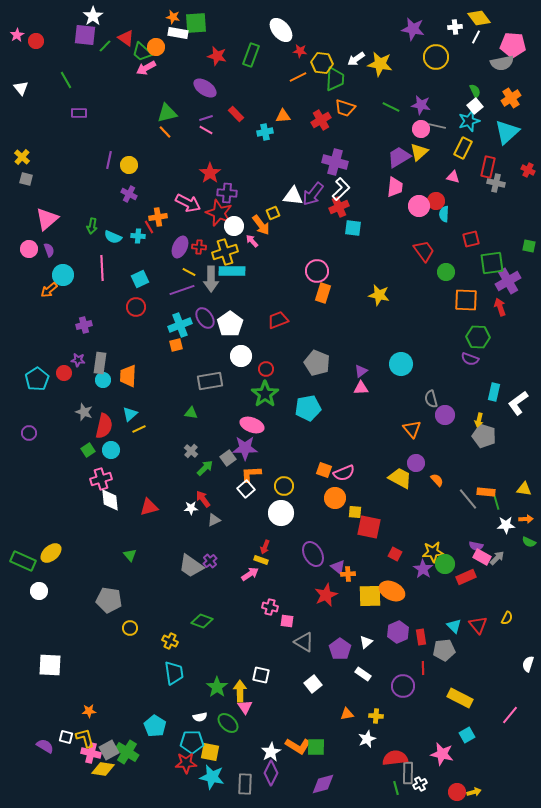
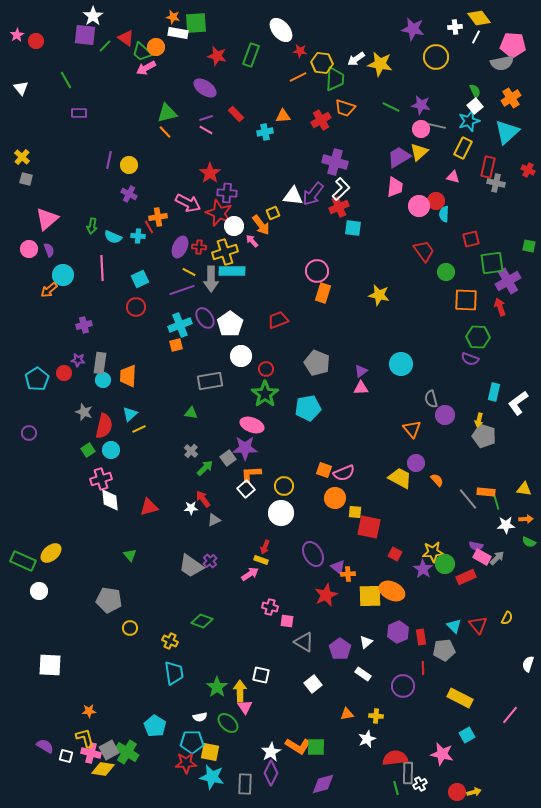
white square at (66, 737): moved 19 px down
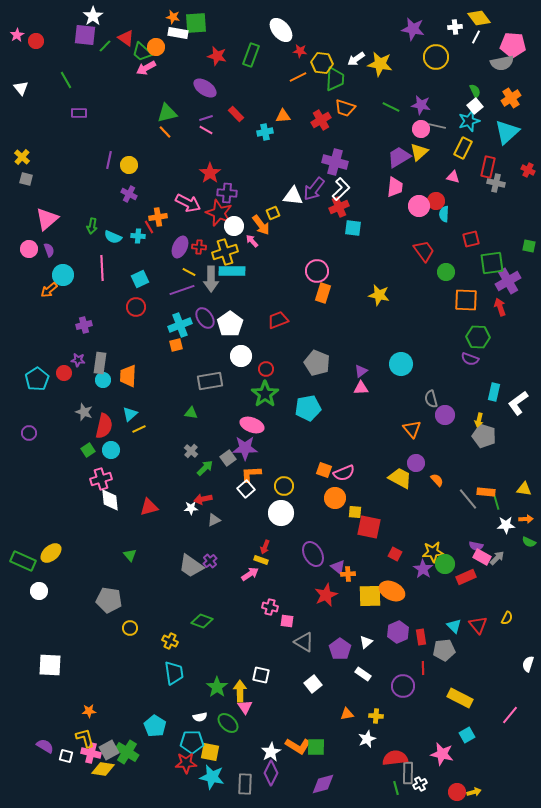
purple arrow at (313, 194): moved 1 px right, 5 px up
red arrow at (203, 499): rotated 66 degrees counterclockwise
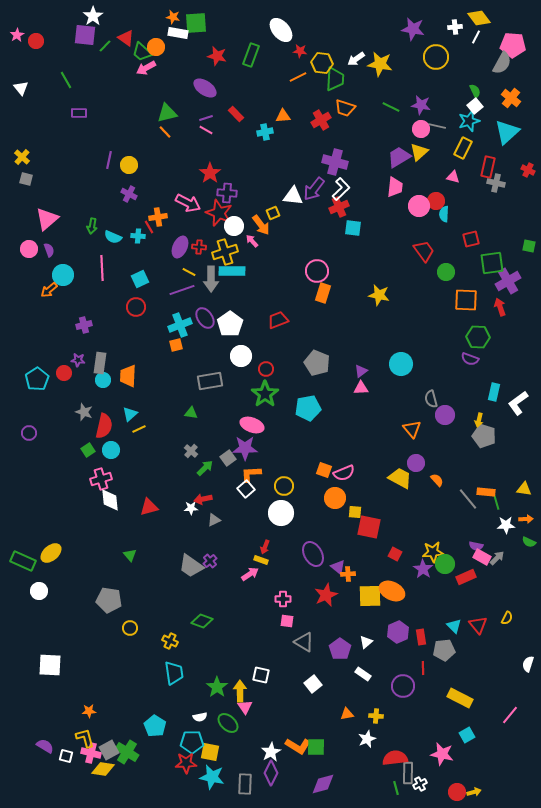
gray semicircle at (502, 63): rotated 50 degrees counterclockwise
orange cross at (511, 98): rotated 18 degrees counterclockwise
pink cross at (270, 607): moved 13 px right, 8 px up; rotated 14 degrees counterclockwise
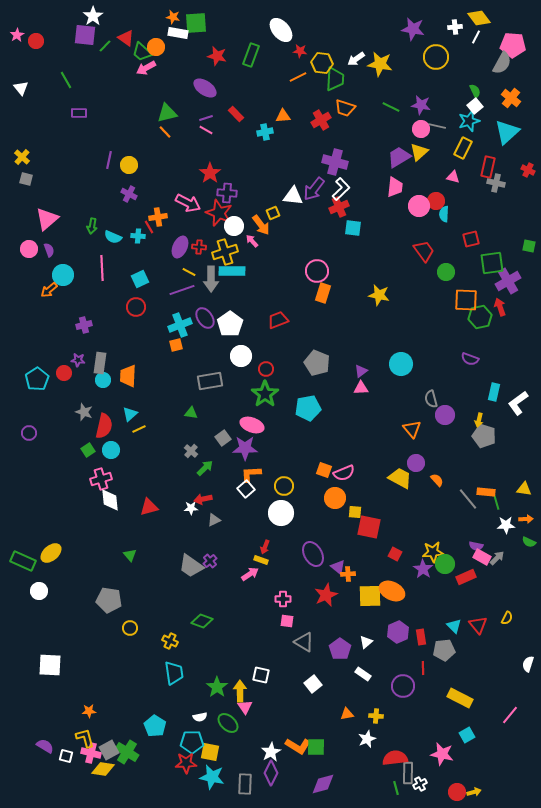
green hexagon at (478, 337): moved 2 px right, 20 px up; rotated 15 degrees counterclockwise
gray square at (228, 458): moved 5 px left, 20 px up
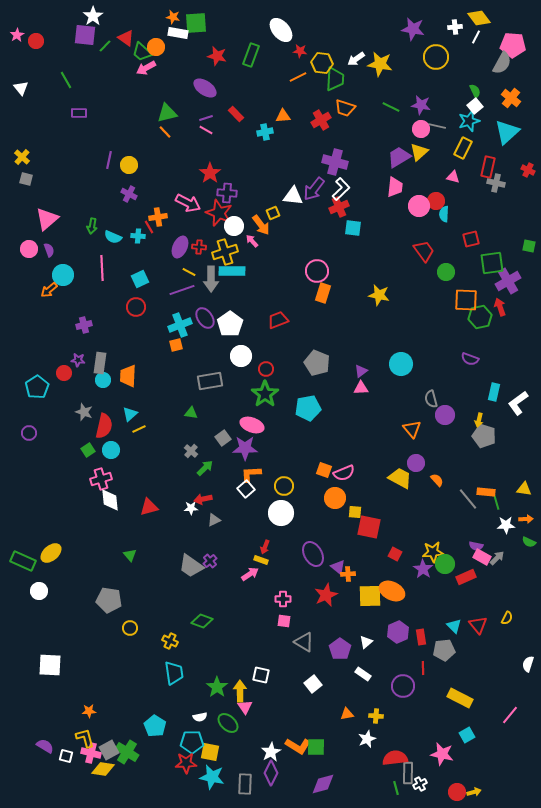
cyan pentagon at (37, 379): moved 8 px down
pink square at (287, 621): moved 3 px left
